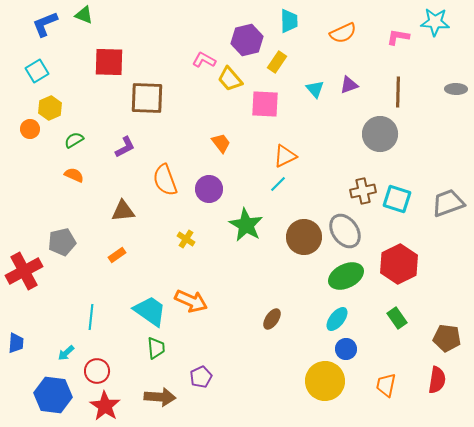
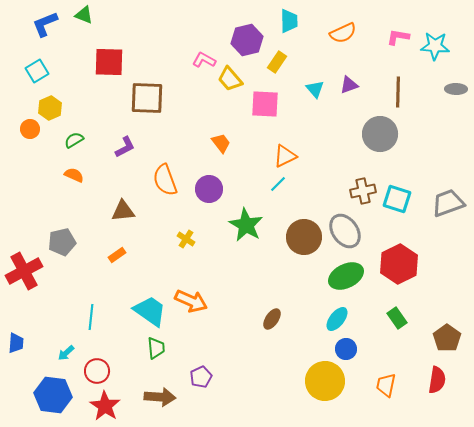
cyan star at (435, 22): moved 24 px down
brown pentagon at (447, 338): rotated 28 degrees clockwise
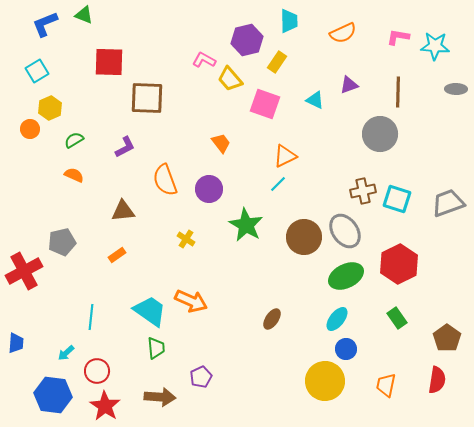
cyan triangle at (315, 89): moved 11 px down; rotated 24 degrees counterclockwise
pink square at (265, 104): rotated 16 degrees clockwise
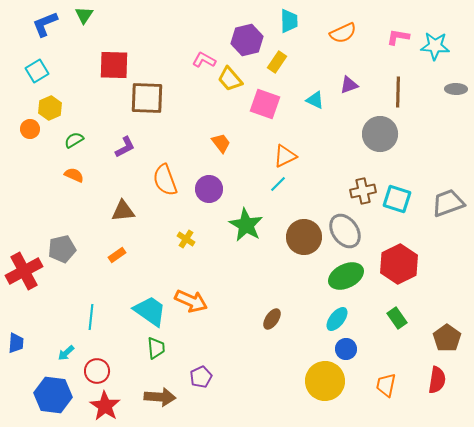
green triangle at (84, 15): rotated 42 degrees clockwise
red square at (109, 62): moved 5 px right, 3 px down
gray pentagon at (62, 242): moved 7 px down
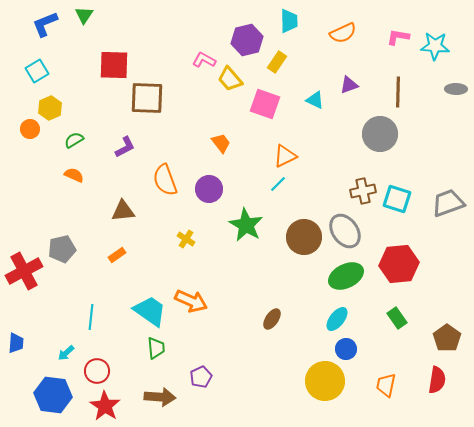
red hexagon at (399, 264): rotated 21 degrees clockwise
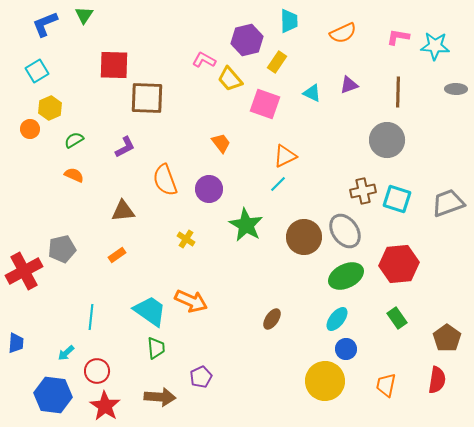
cyan triangle at (315, 100): moved 3 px left, 7 px up
gray circle at (380, 134): moved 7 px right, 6 px down
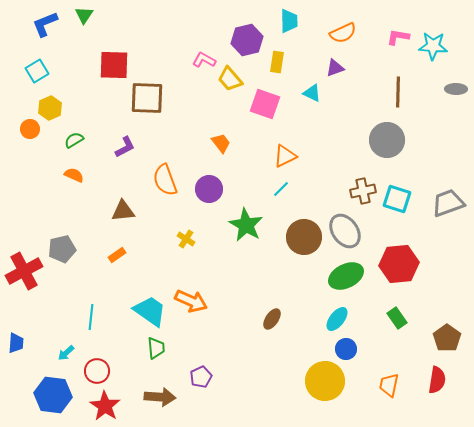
cyan star at (435, 46): moved 2 px left
yellow rectangle at (277, 62): rotated 25 degrees counterclockwise
purple triangle at (349, 85): moved 14 px left, 17 px up
cyan line at (278, 184): moved 3 px right, 5 px down
orange trapezoid at (386, 385): moved 3 px right
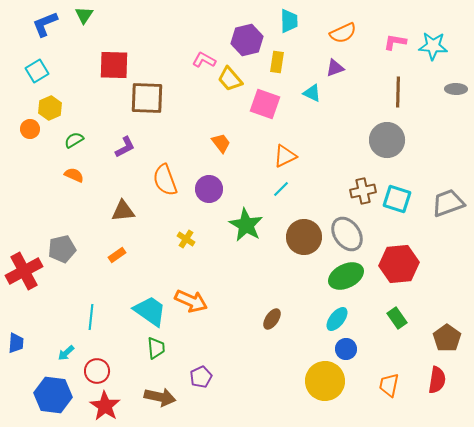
pink L-shape at (398, 37): moved 3 px left, 5 px down
gray ellipse at (345, 231): moved 2 px right, 3 px down
brown arrow at (160, 397): rotated 8 degrees clockwise
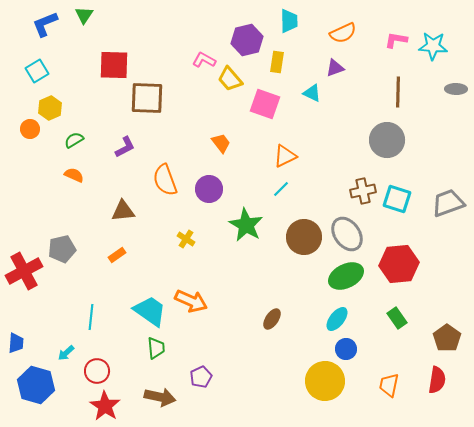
pink L-shape at (395, 42): moved 1 px right, 2 px up
blue hexagon at (53, 395): moved 17 px left, 10 px up; rotated 9 degrees clockwise
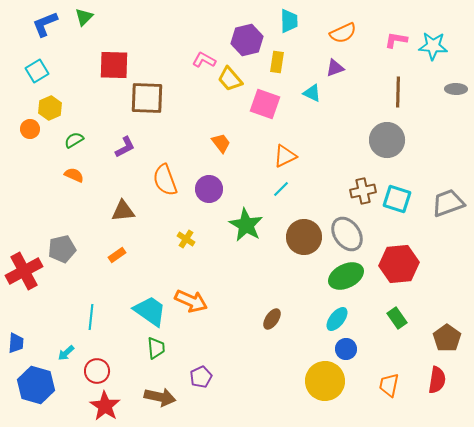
green triangle at (84, 15): moved 2 px down; rotated 12 degrees clockwise
